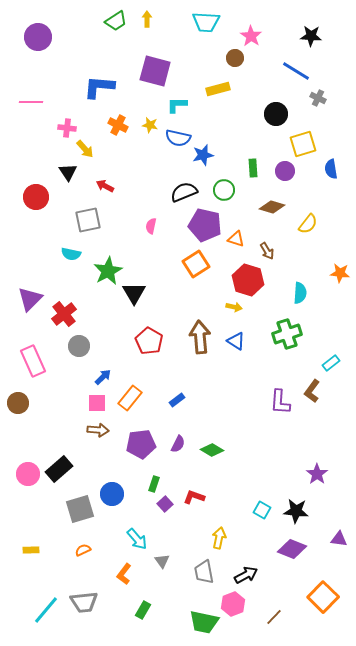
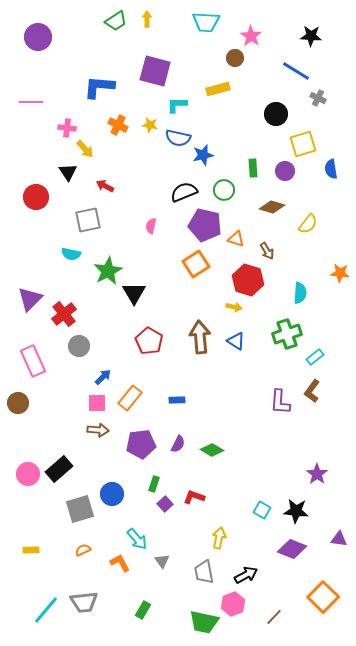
cyan rectangle at (331, 363): moved 16 px left, 6 px up
blue rectangle at (177, 400): rotated 35 degrees clockwise
orange L-shape at (124, 574): moved 4 px left, 11 px up; rotated 115 degrees clockwise
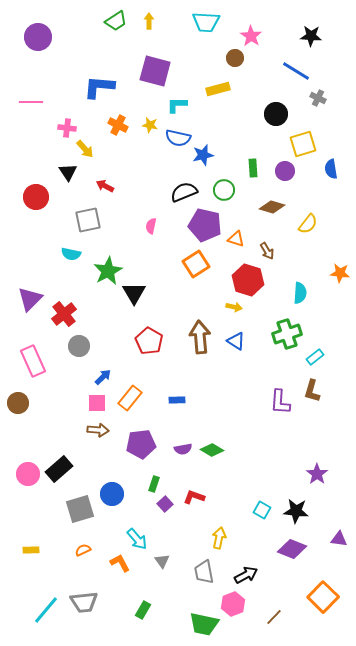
yellow arrow at (147, 19): moved 2 px right, 2 px down
brown L-shape at (312, 391): rotated 20 degrees counterclockwise
purple semicircle at (178, 444): moved 5 px right, 5 px down; rotated 54 degrees clockwise
green trapezoid at (204, 622): moved 2 px down
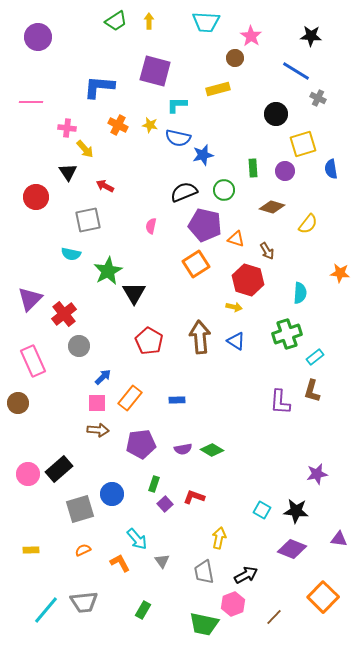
purple star at (317, 474): rotated 25 degrees clockwise
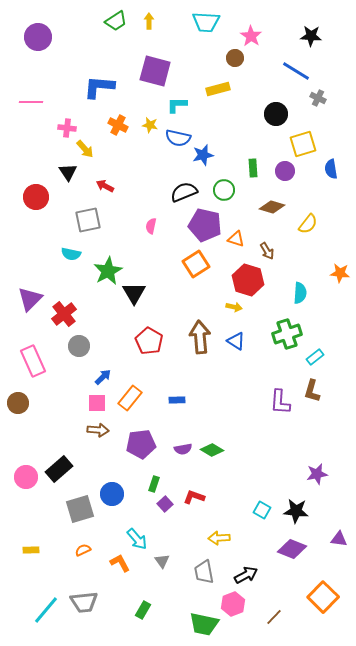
pink circle at (28, 474): moved 2 px left, 3 px down
yellow arrow at (219, 538): rotated 105 degrees counterclockwise
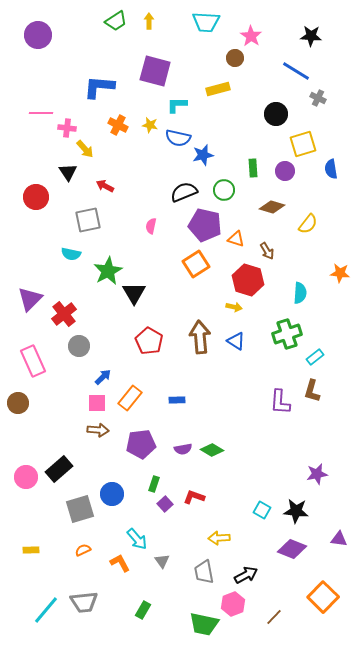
purple circle at (38, 37): moved 2 px up
pink line at (31, 102): moved 10 px right, 11 px down
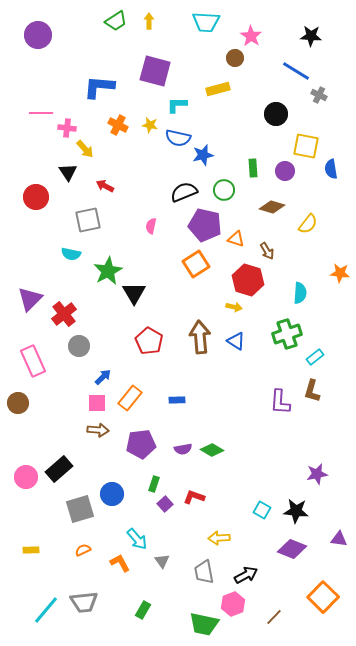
gray cross at (318, 98): moved 1 px right, 3 px up
yellow square at (303, 144): moved 3 px right, 2 px down; rotated 28 degrees clockwise
